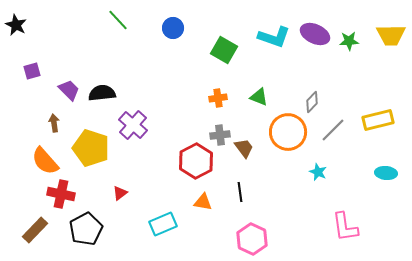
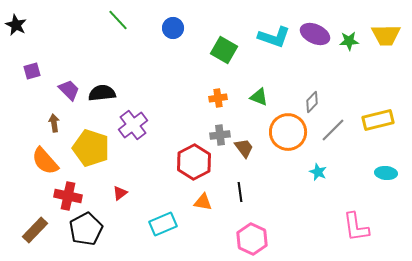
yellow trapezoid: moved 5 px left
purple cross: rotated 12 degrees clockwise
red hexagon: moved 2 px left, 1 px down
red cross: moved 7 px right, 2 px down
pink L-shape: moved 11 px right
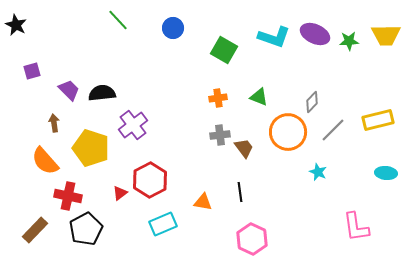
red hexagon: moved 44 px left, 18 px down
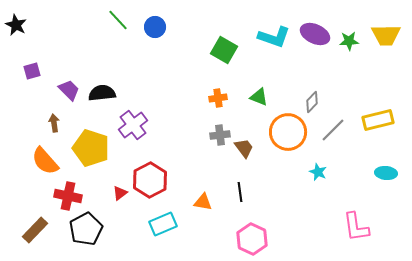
blue circle: moved 18 px left, 1 px up
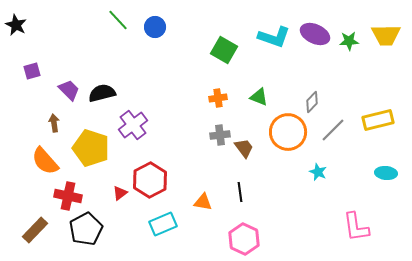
black semicircle: rotated 8 degrees counterclockwise
pink hexagon: moved 8 px left
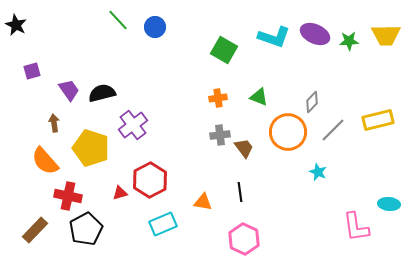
purple trapezoid: rotated 10 degrees clockwise
cyan ellipse: moved 3 px right, 31 px down
red triangle: rotated 21 degrees clockwise
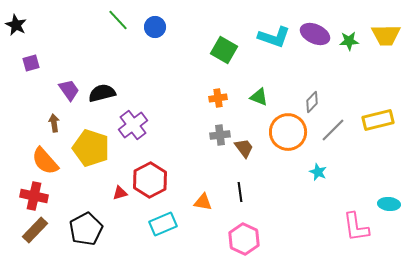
purple square: moved 1 px left, 8 px up
red cross: moved 34 px left
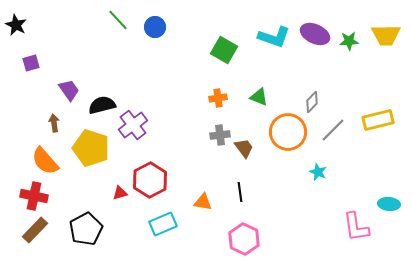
black semicircle: moved 12 px down
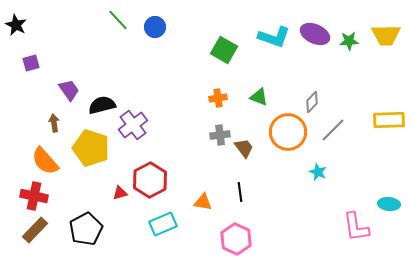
yellow rectangle: moved 11 px right; rotated 12 degrees clockwise
pink hexagon: moved 8 px left
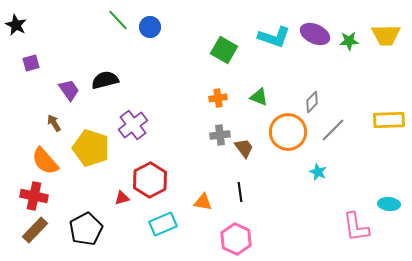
blue circle: moved 5 px left
black semicircle: moved 3 px right, 25 px up
brown arrow: rotated 24 degrees counterclockwise
red triangle: moved 2 px right, 5 px down
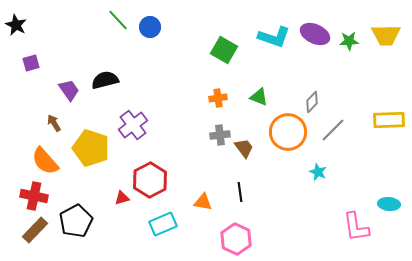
black pentagon: moved 10 px left, 8 px up
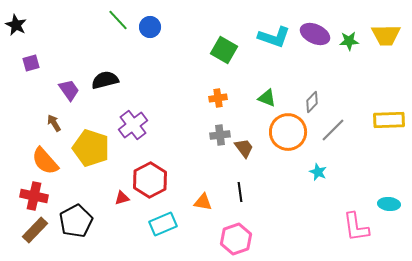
green triangle: moved 8 px right, 1 px down
pink hexagon: rotated 16 degrees clockwise
